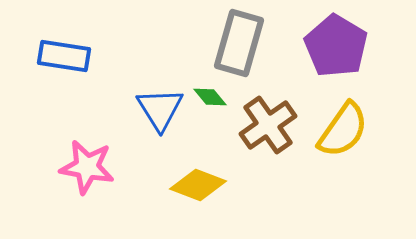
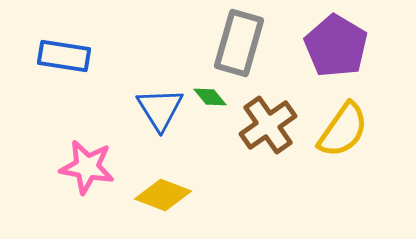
yellow diamond: moved 35 px left, 10 px down
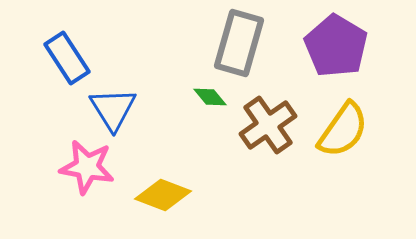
blue rectangle: moved 3 px right, 2 px down; rotated 48 degrees clockwise
blue triangle: moved 47 px left
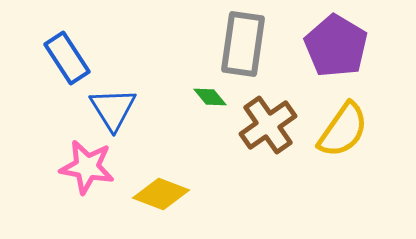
gray rectangle: moved 4 px right, 1 px down; rotated 8 degrees counterclockwise
yellow diamond: moved 2 px left, 1 px up
